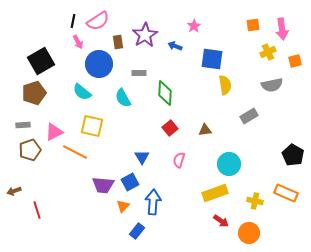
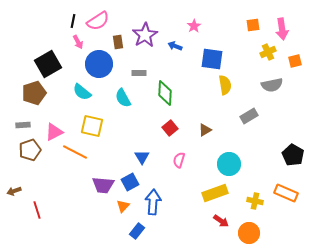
black square at (41, 61): moved 7 px right, 3 px down
brown triangle at (205, 130): rotated 24 degrees counterclockwise
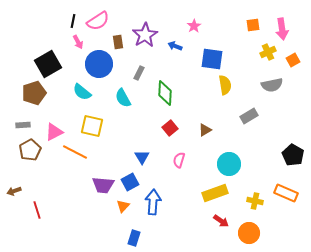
orange square at (295, 61): moved 2 px left, 1 px up; rotated 16 degrees counterclockwise
gray rectangle at (139, 73): rotated 64 degrees counterclockwise
brown pentagon at (30, 150): rotated 10 degrees counterclockwise
blue rectangle at (137, 231): moved 3 px left, 7 px down; rotated 21 degrees counterclockwise
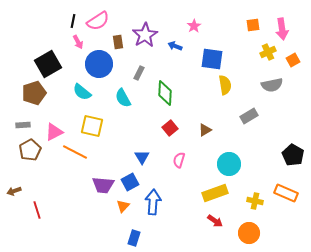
red arrow at (221, 221): moved 6 px left
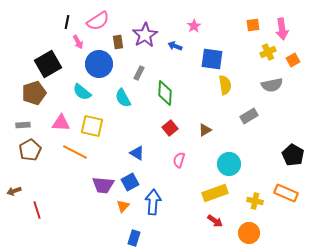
black line at (73, 21): moved 6 px left, 1 px down
pink triangle at (54, 132): moved 7 px right, 9 px up; rotated 30 degrees clockwise
blue triangle at (142, 157): moved 5 px left, 4 px up; rotated 28 degrees counterclockwise
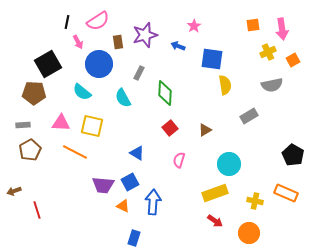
purple star at (145, 35): rotated 15 degrees clockwise
blue arrow at (175, 46): moved 3 px right
brown pentagon at (34, 93): rotated 20 degrees clockwise
orange triangle at (123, 206): rotated 48 degrees counterclockwise
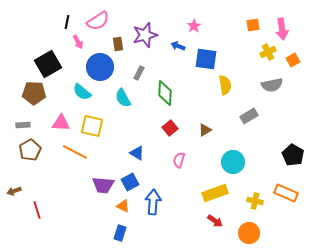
brown rectangle at (118, 42): moved 2 px down
blue square at (212, 59): moved 6 px left
blue circle at (99, 64): moved 1 px right, 3 px down
cyan circle at (229, 164): moved 4 px right, 2 px up
blue rectangle at (134, 238): moved 14 px left, 5 px up
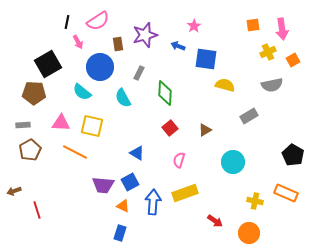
yellow semicircle at (225, 85): rotated 66 degrees counterclockwise
yellow rectangle at (215, 193): moved 30 px left
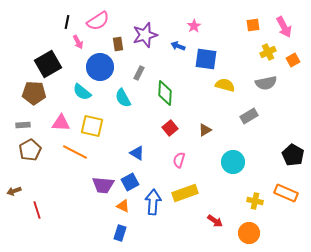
pink arrow at (282, 29): moved 2 px right, 2 px up; rotated 20 degrees counterclockwise
gray semicircle at (272, 85): moved 6 px left, 2 px up
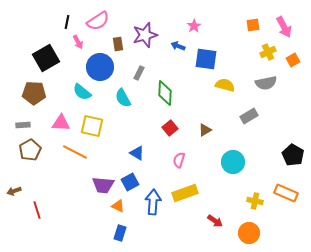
black square at (48, 64): moved 2 px left, 6 px up
orange triangle at (123, 206): moved 5 px left
